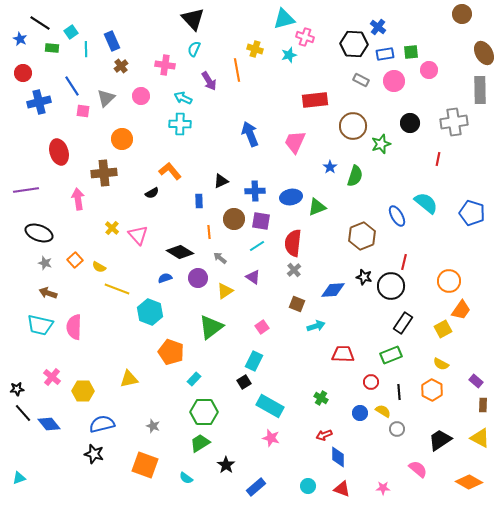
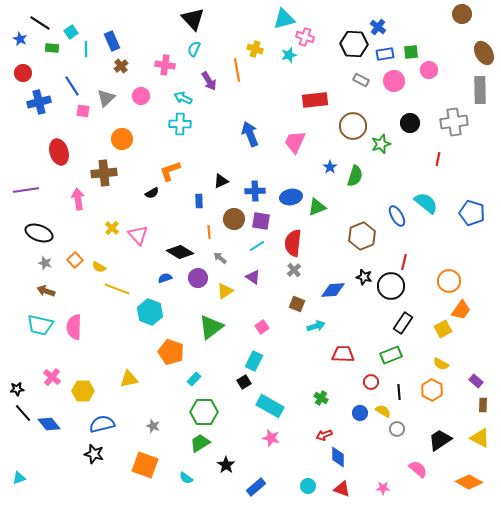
orange L-shape at (170, 171): rotated 70 degrees counterclockwise
brown arrow at (48, 293): moved 2 px left, 2 px up
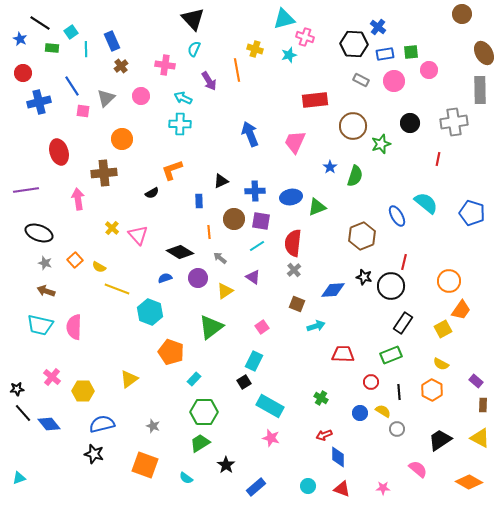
orange L-shape at (170, 171): moved 2 px right, 1 px up
yellow triangle at (129, 379): rotated 24 degrees counterclockwise
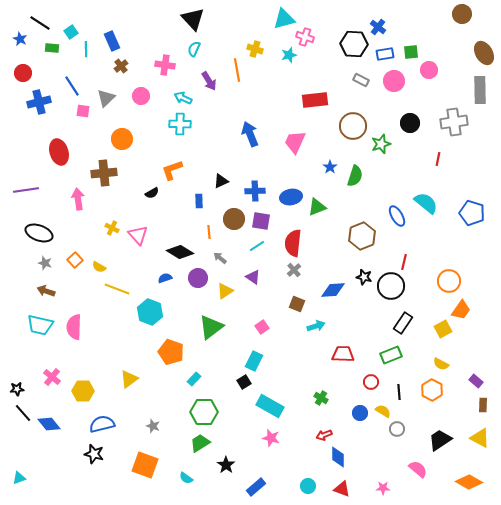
yellow cross at (112, 228): rotated 16 degrees counterclockwise
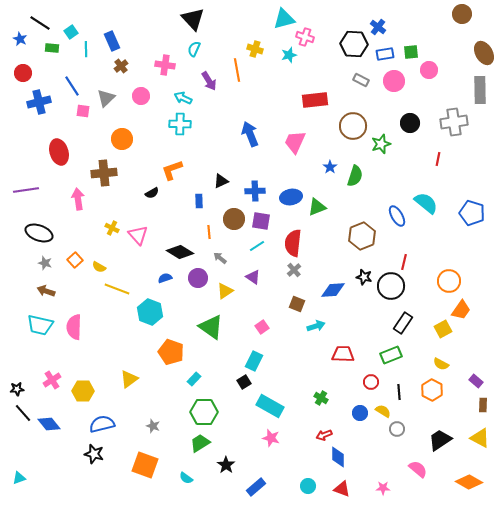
green triangle at (211, 327): rotated 48 degrees counterclockwise
pink cross at (52, 377): moved 3 px down; rotated 18 degrees clockwise
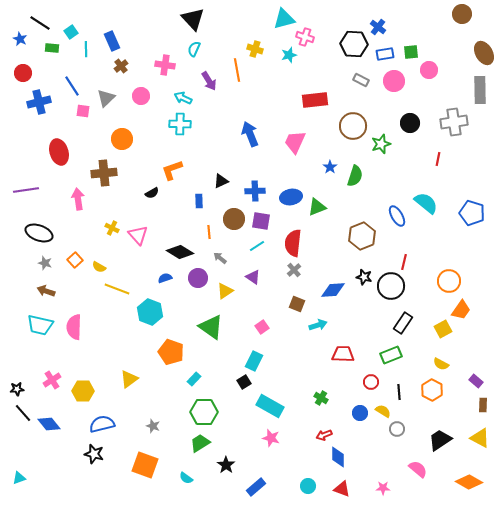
cyan arrow at (316, 326): moved 2 px right, 1 px up
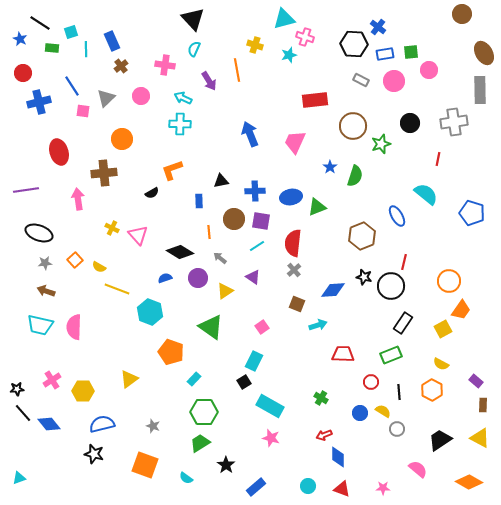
cyan square at (71, 32): rotated 16 degrees clockwise
yellow cross at (255, 49): moved 4 px up
black triangle at (221, 181): rotated 14 degrees clockwise
cyan semicircle at (426, 203): moved 9 px up
gray star at (45, 263): rotated 24 degrees counterclockwise
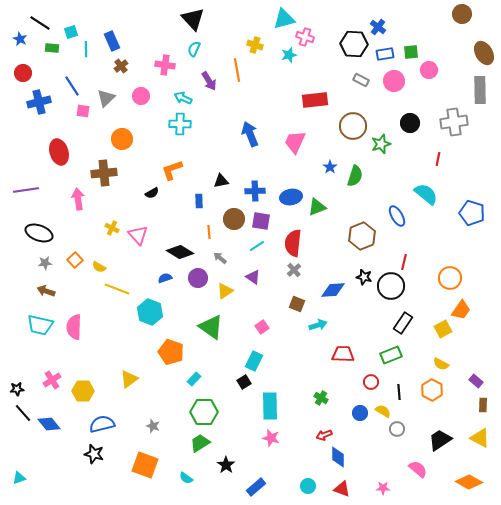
orange circle at (449, 281): moved 1 px right, 3 px up
cyan rectangle at (270, 406): rotated 60 degrees clockwise
